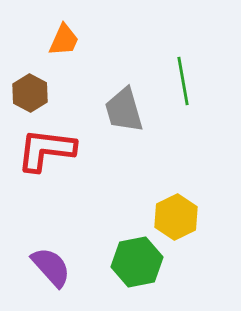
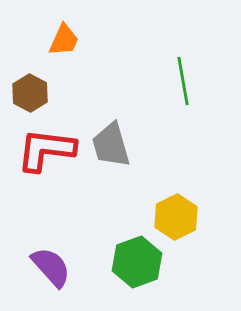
gray trapezoid: moved 13 px left, 35 px down
green hexagon: rotated 9 degrees counterclockwise
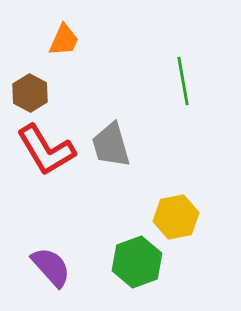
red L-shape: rotated 128 degrees counterclockwise
yellow hexagon: rotated 15 degrees clockwise
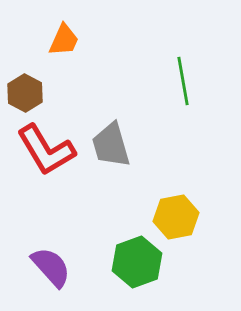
brown hexagon: moved 5 px left
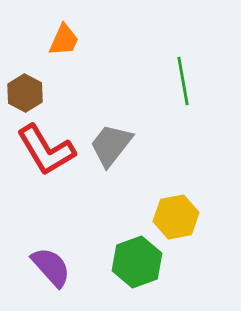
gray trapezoid: rotated 54 degrees clockwise
